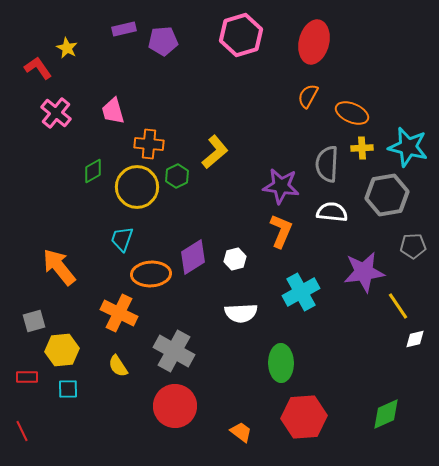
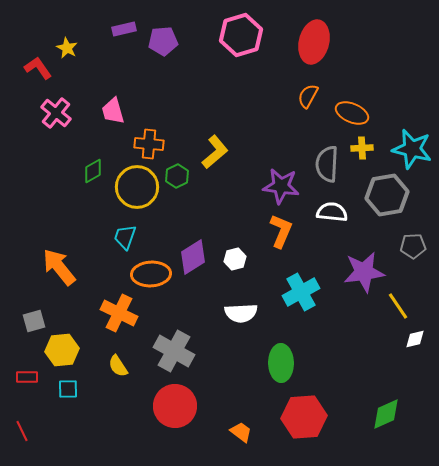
cyan star at (408, 147): moved 4 px right, 2 px down
cyan trapezoid at (122, 239): moved 3 px right, 2 px up
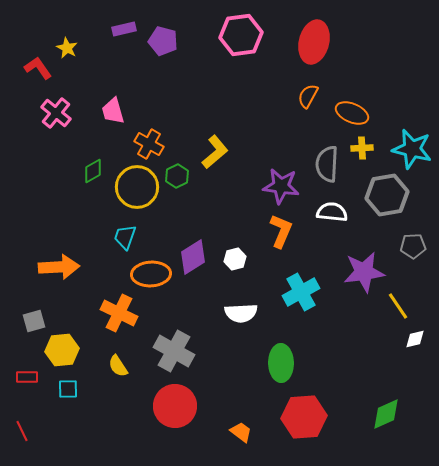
pink hexagon at (241, 35): rotated 9 degrees clockwise
purple pentagon at (163, 41): rotated 20 degrees clockwise
orange cross at (149, 144): rotated 24 degrees clockwise
orange arrow at (59, 267): rotated 126 degrees clockwise
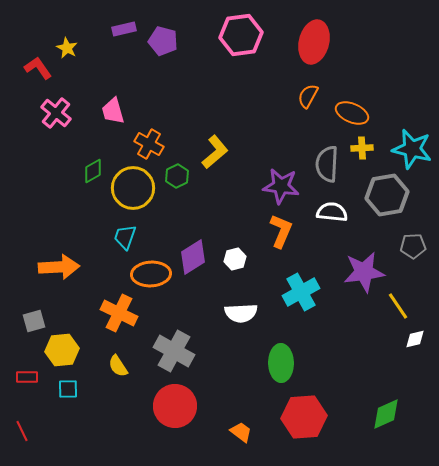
yellow circle at (137, 187): moved 4 px left, 1 px down
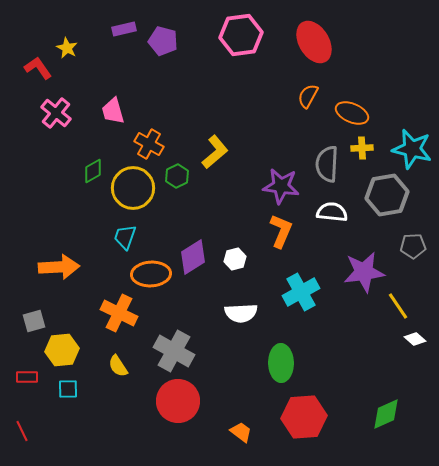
red ellipse at (314, 42): rotated 45 degrees counterclockwise
white diamond at (415, 339): rotated 55 degrees clockwise
red circle at (175, 406): moved 3 px right, 5 px up
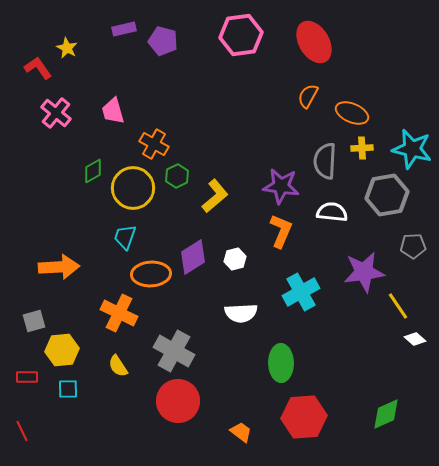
orange cross at (149, 144): moved 5 px right
yellow L-shape at (215, 152): moved 44 px down
gray semicircle at (327, 164): moved 2 px left, 3 px up
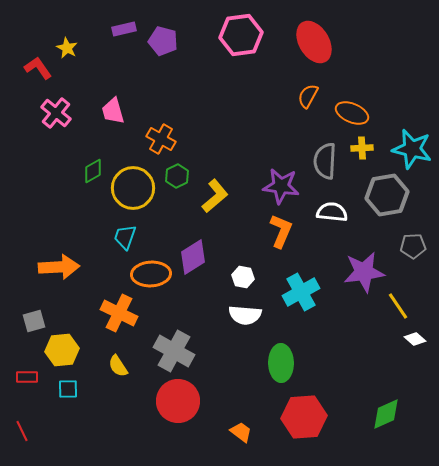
orange cross at (154, 144): moved 7 px right, 5 px up
white hexagon at (235, 259): moved 8 px right, 18 px down; rotated 25 degrees clockwise
white semicircle at (241, 313): moved 4 px right, 2 px down; rotated 8 degrees clockwise
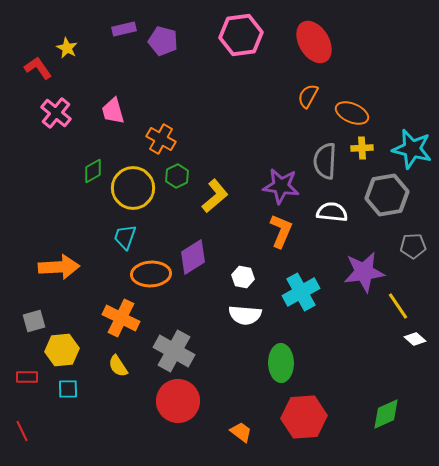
orange cross at (119, 313): moved 2 px right, 5 px down
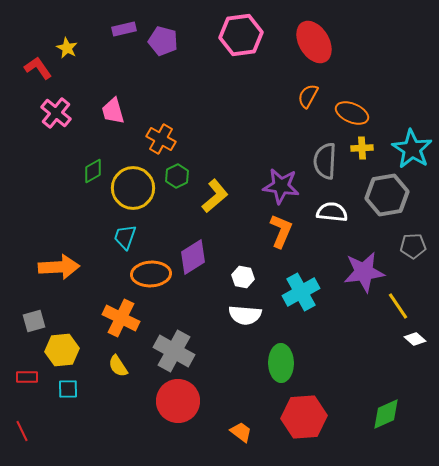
cyan star at (412, 149): rotated 18 degrees clockwise
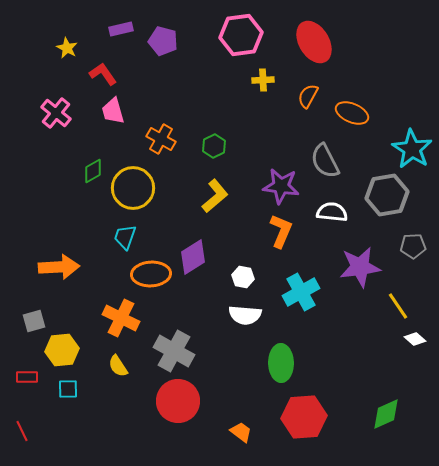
purple rectangle at (124, 29): moved 3 px left
red L-shape at (38, 68): moved 65 px right, 6 px down
yellow cross at (362, 148): moved 99 px left, 68 px up
gray semicircle at (325, 161): rotated 30 degrees counterclockwise
green hexagon at (177, 176): moved 37 px right, 30 px up
purple star at (364, 272): moved 4 px left, 5 px up
